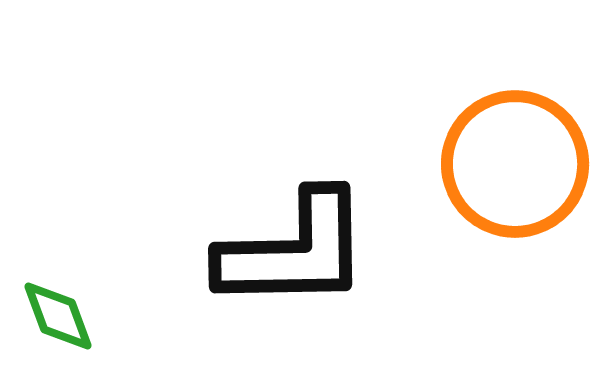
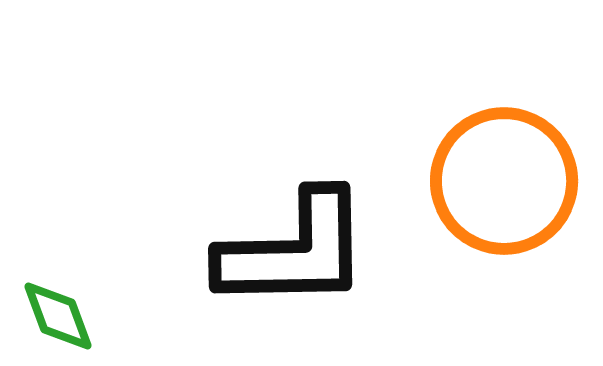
orange circle: moved 11 px left, 17 px down
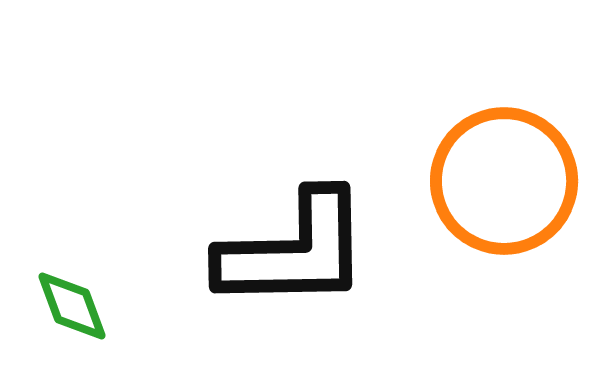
green diamond: moved 14 px right, 10 px up
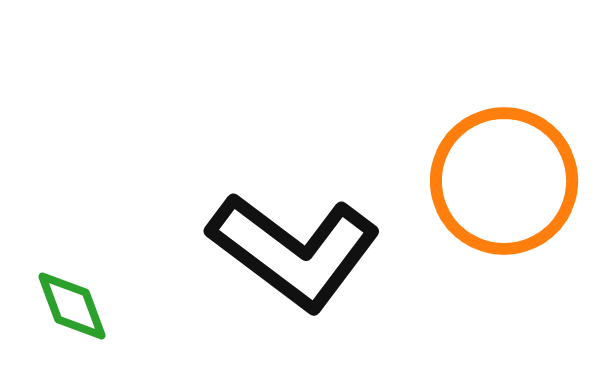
black L-shape: rotated 38 degrees clockwise
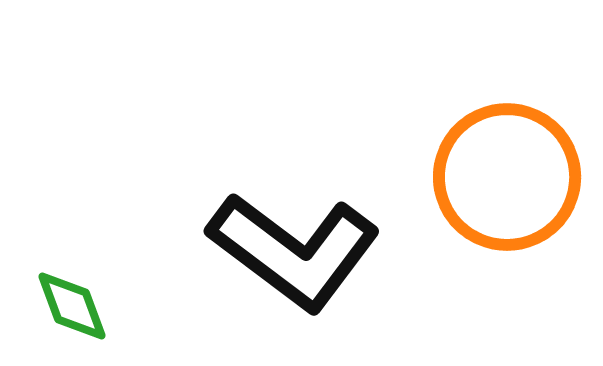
orange circle: moved 3 px right, 4 px up
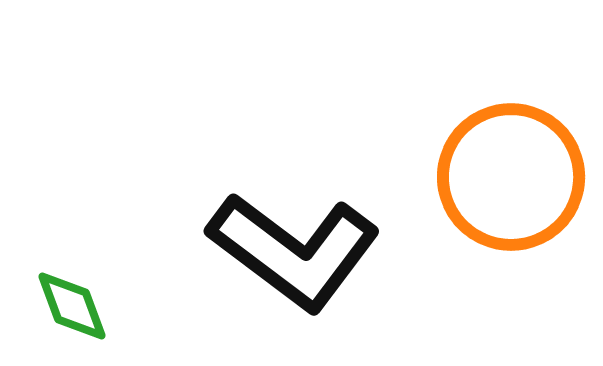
orange circle: moved 4 px right
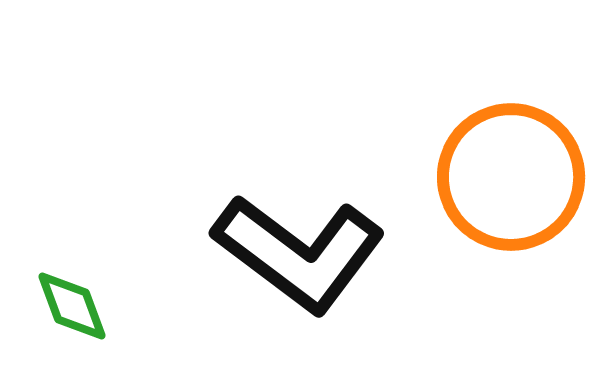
black L-shape: moved 5 px right, 2 px down
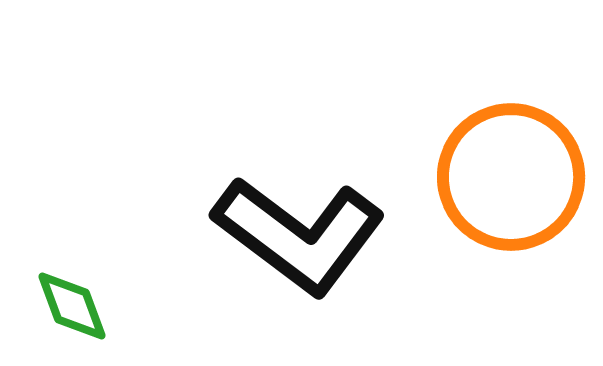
black L-shape: moved 18 px up
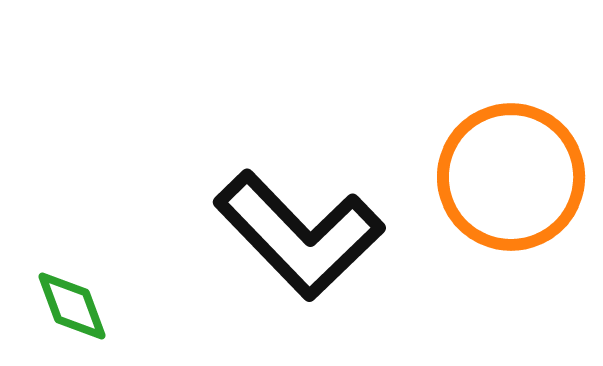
black L-shape: rotated 9 degrees clockwise
